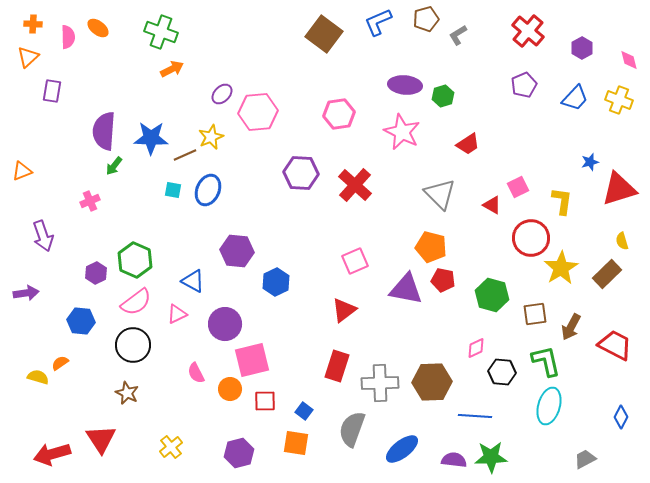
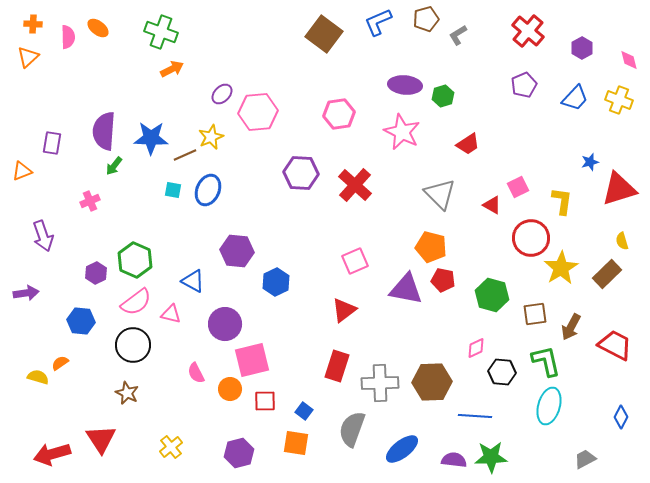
purple rectangle at (52, 91): moved 52 px down
pink triangle at (177, 314): moved 6 px left; rotated 40 degrees clockwise
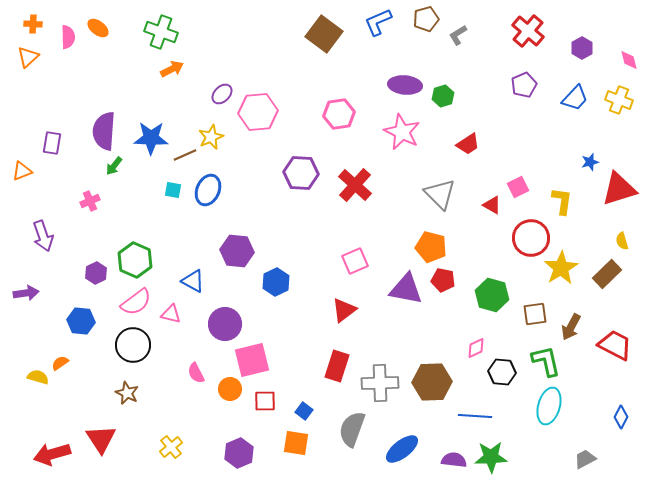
purple hexagon at (239, 453): rotated 8 degrees counterclockwise
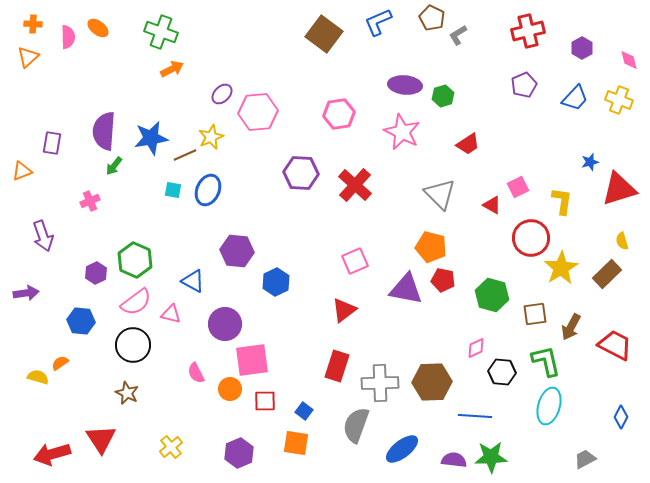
brown pentagon at (426, 19): moved 6 px right, 1 px up; rotated 30 degrees counterclockwise
red cross at (528, 31): rotated 36 degrees clockwise
blue star at (151, 138): rotated 12 degrees counterclockwise
pink square at (252, 360): rotated 6 degrees clockwise
gray semicircle at (352, 429): moved 4 px right, 4 px up
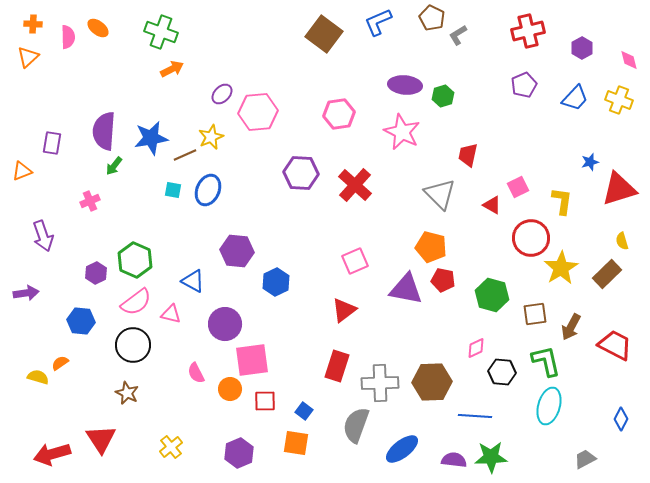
red trapezoid at (468, 144): moved 11 px down; rotated 135 degrees clockwise
blue diamond at (621, 417): moved 2 px down
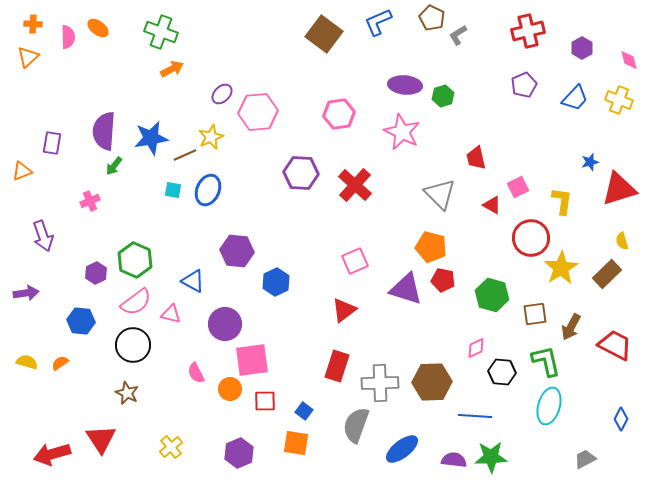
red trapezoid at (468, 155): moved 8 px right, 3 px down; rotated 25 degrees counterclockwise
purple triangle at (406, 289): rotated 6 degrees clockwise
yellow semicircle at (38, 377): moved 11 px left, 15 px up
